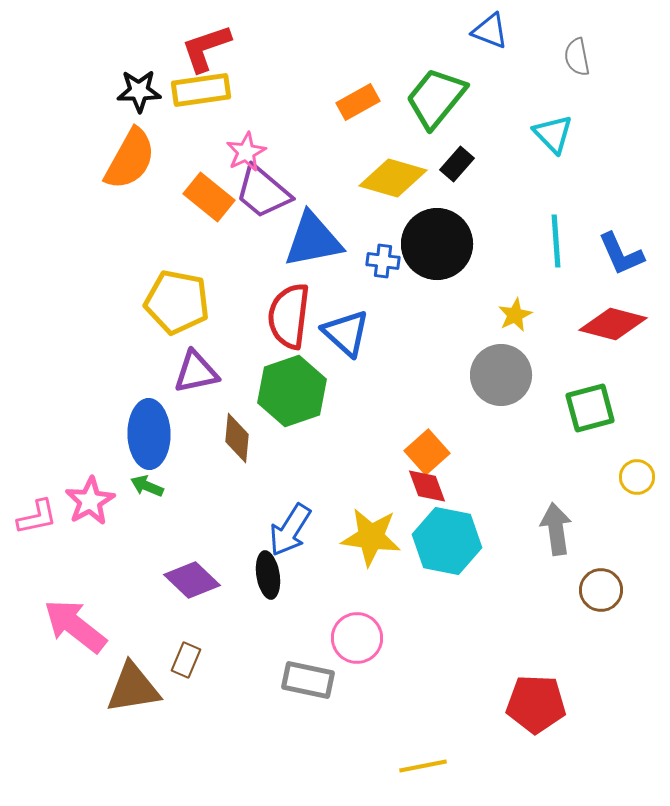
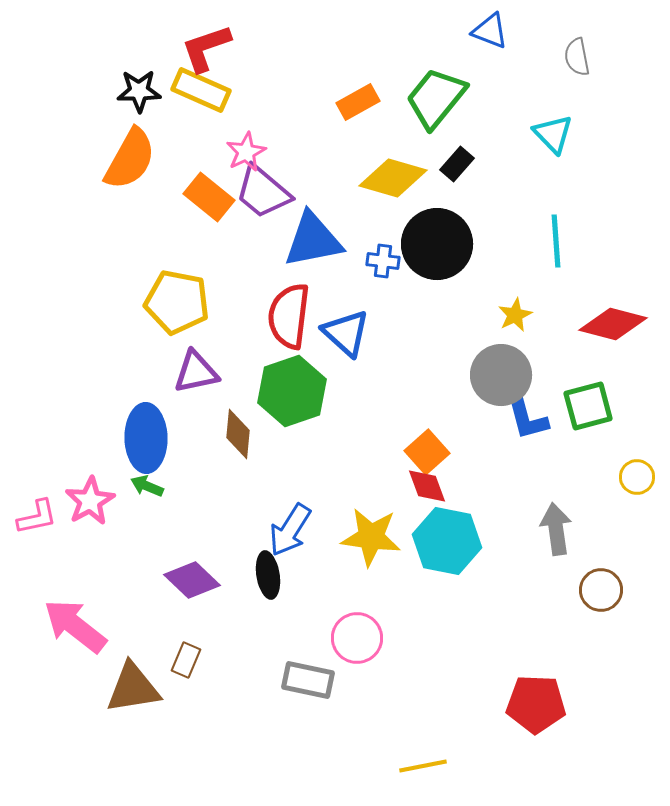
yellow rectangle at (201, 90): rotated 32 degrees clockwise
blue L-shape at (621, 254): moved 94 px left, 164 px down; rotated 9 degrees clockwise
green square at (590, 408): moved 2 px left, 2 px up
blue ellipse at (149, 434): moved 3 px left, 4 px down
brown diamond at (237, 438): moved 1 px right, 4 px up
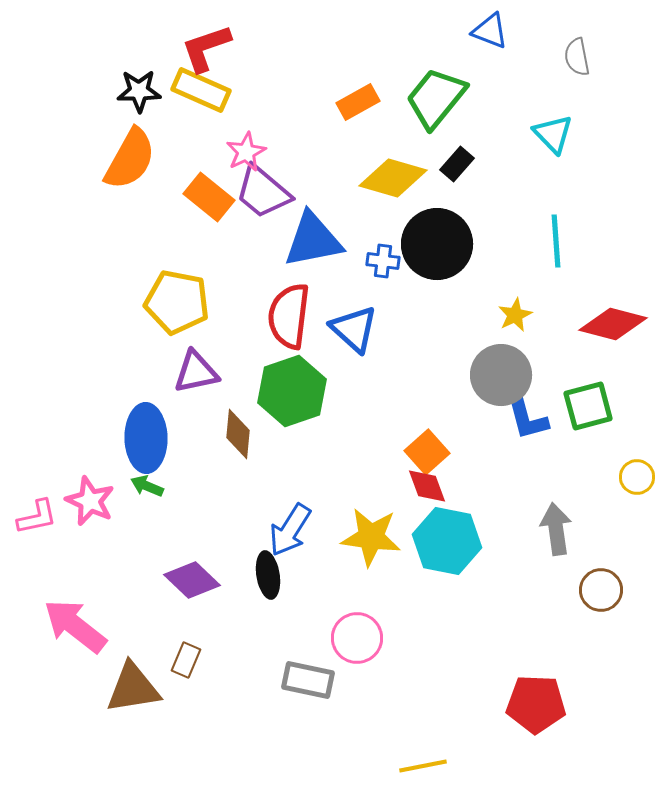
blue triangle at (346, 333): moved 8 px right, 4 px up
pink star at (90, 501): rotated 18 degrees counterclockwise
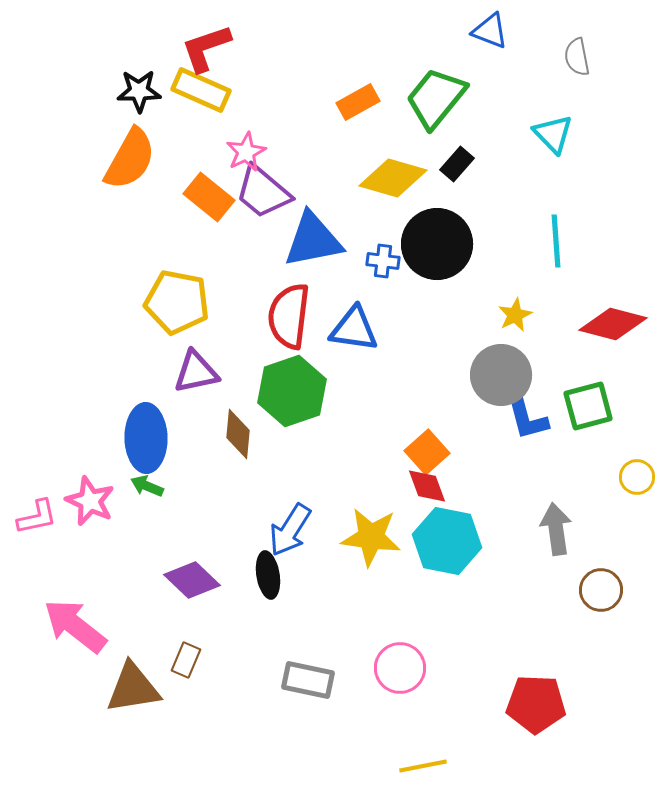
blue triangle at (354, 329): rotated 34 degrees counterclockwise
pink circle at (357, 638): moved 43 px right, 30 px down
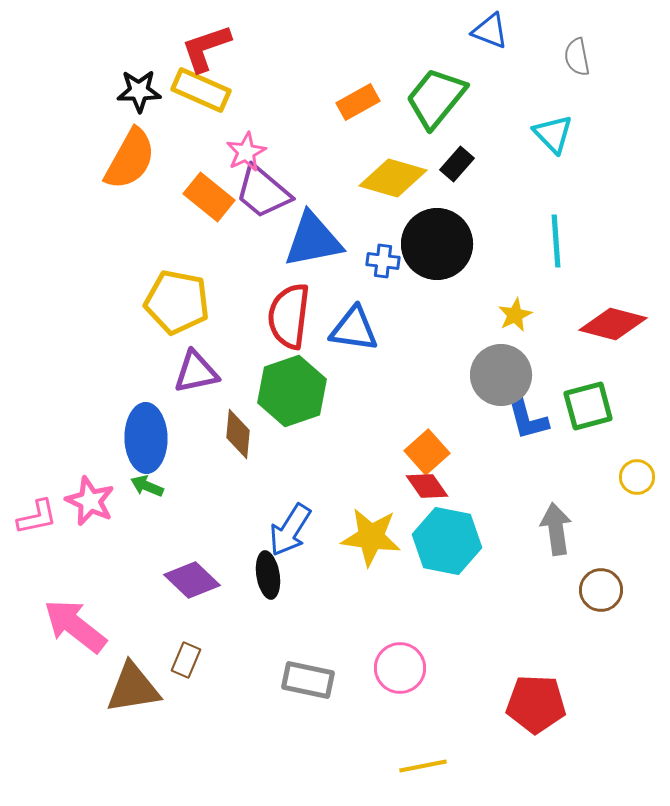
red diamond at (427, 486): rotated 15 degrees counterclockwise
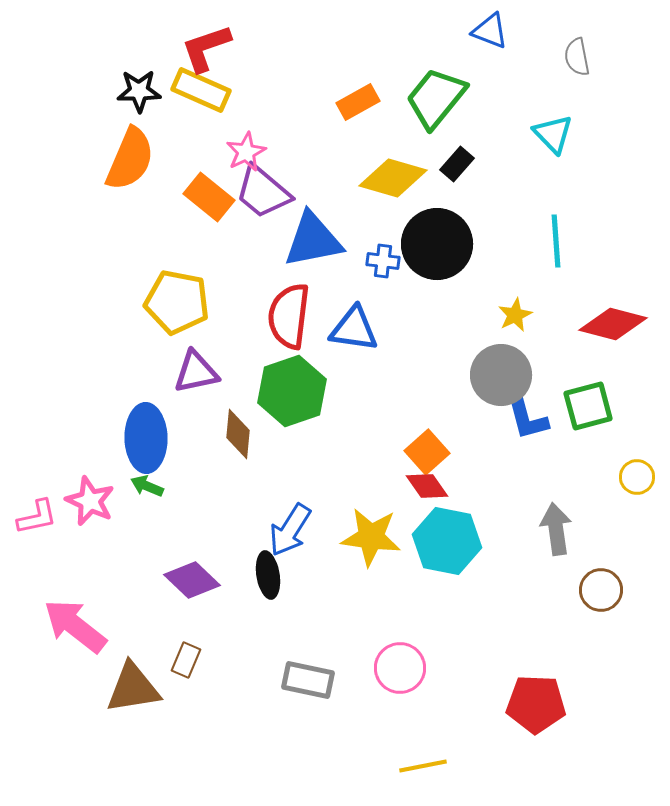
orange semicircle at (130, 159): rotated 6 degrees counterclockwise
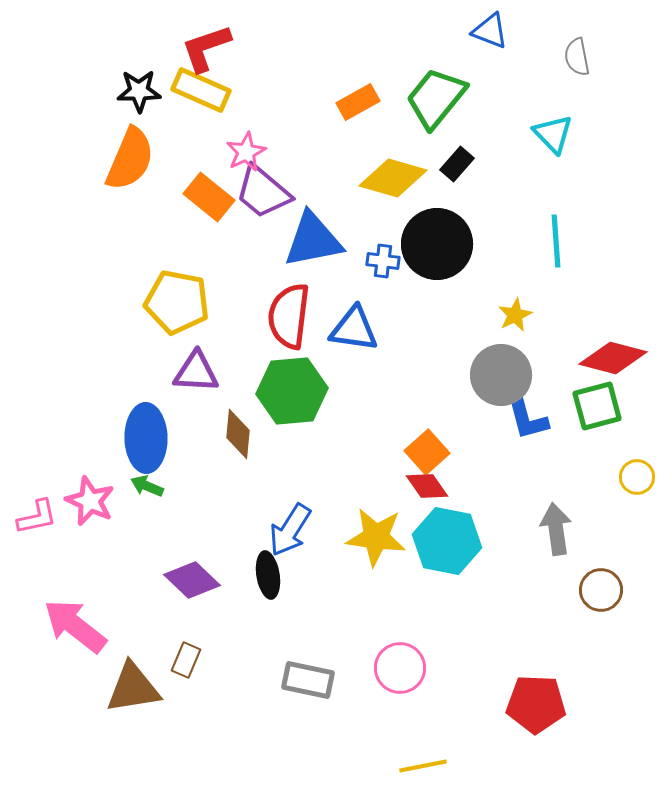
red diamond at (613, 324): moved 34 px down
purple triangle at (196, 372): rotated 15 degrees clockwise
green hexagon at (292, 391): rotated 14 degrees clockwise
green square at (588, 406): moved 9 px right
yellow star at (371, 537): moved 5 px right
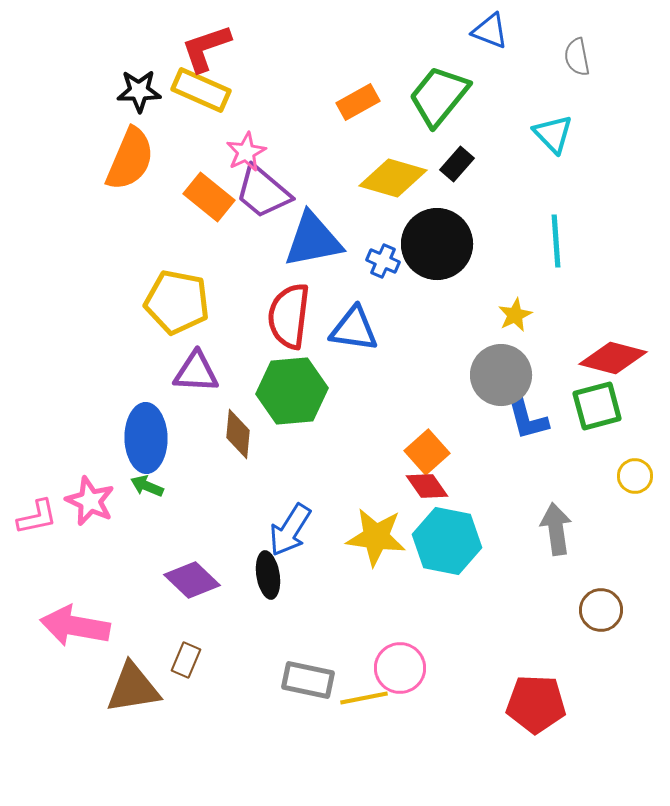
green trapezoid at (436, 98): moved 3 px right, 2 px up
blue cross at (383, 261): rotated 16 degrees clockwise
yellow circle at (637, 477): moved 2 px left, 1 px up
brown circle at (601, 590): moved 20 px down
pink arrow at (75, 626): rotated 28 degrees counterclockwise
yellow line at (423, 766): moved 59 px left, 68 px up
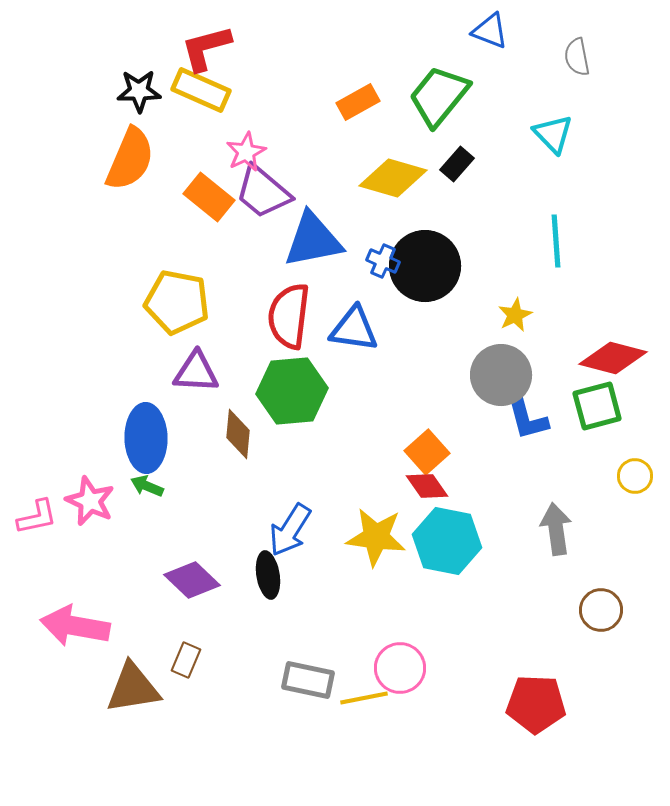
red L-shape at (206, 48): rotated 4 degrees clockwise
black circle at (437, 244): moved 12 px left, 22 px down
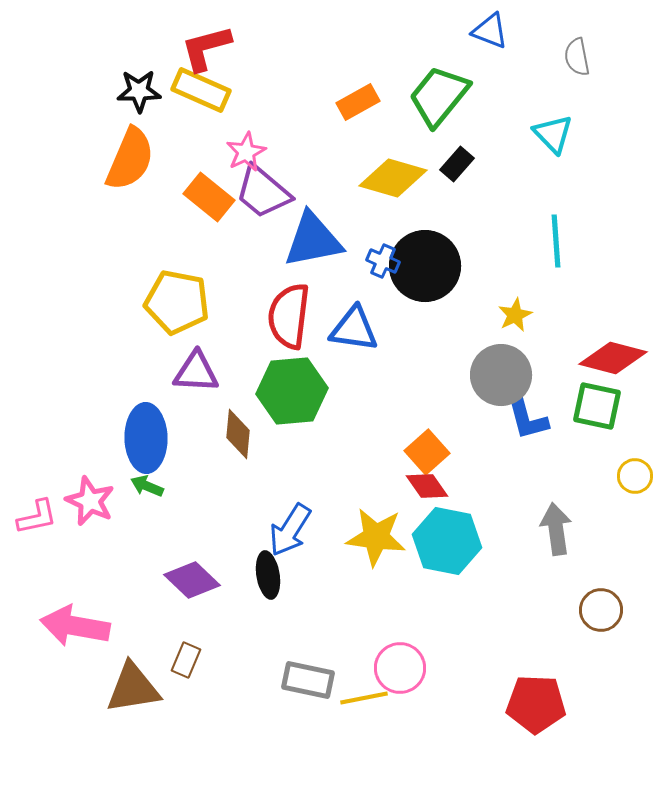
green square at (597, 406): rotated 27 degrees clockwise
